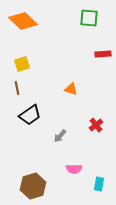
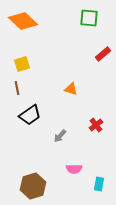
red rectangle: rotated 35 degrees counterclockwise
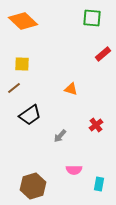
green square: moved 3 px right
yellow square: rotated 21 degrees clockwise
brown line: moved 3 px left; rotated 64 degrees clockwise
pink semicircle: moved 1 px down
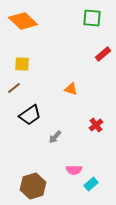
gray arrow: moved 5 px left, 1 px down
cyan rectangle: moved 8 px left; rotated 40 degrees clockwise
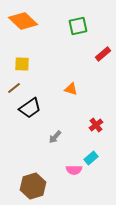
green square: moved 14 px left, 8 px down; rotated 18 degrees counterclockwise
black trapezoid: moved 7 px up
cyan rectangle: moved 26 px up
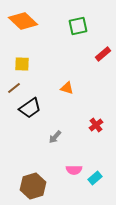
orange triangle: moved 4 px left, 1 px up
cyan rectangle: moved 4 px right, 20 px down
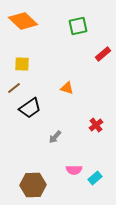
brown hexagon: moved 1 px up; rotated 15 degrees clockwise
